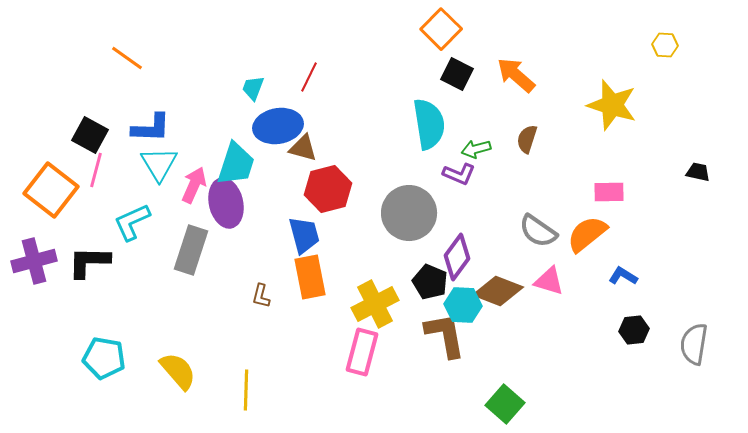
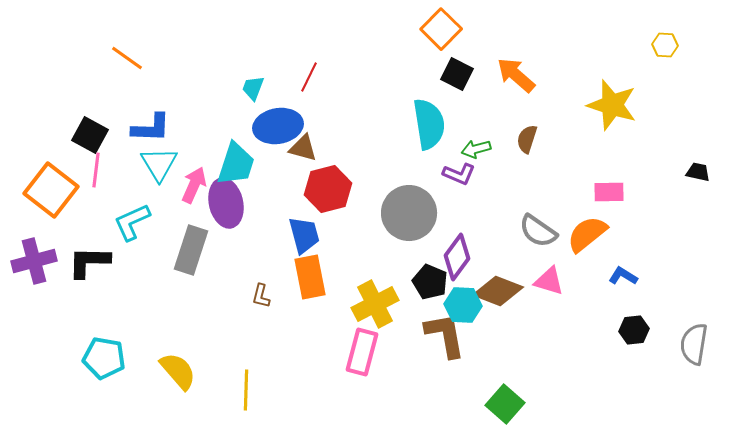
pink line at (96, 170): rotated 8 degrees counterclockwise
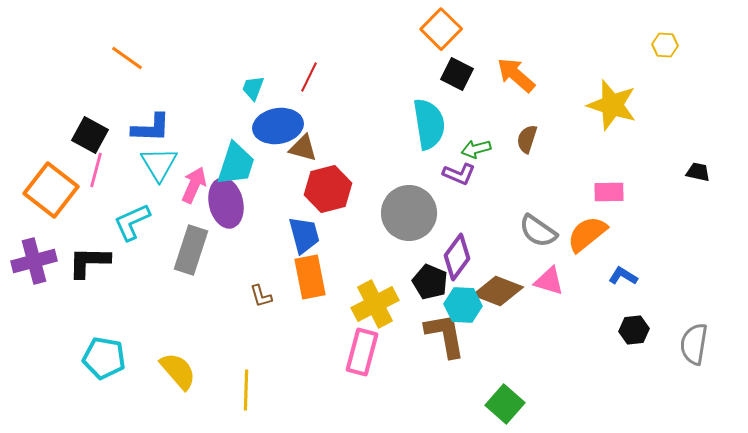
pink line at (96, 170): rotated 8 degrees clockwise
brown L-shape at (261, 296): rotated 30 degrees counterclockwise
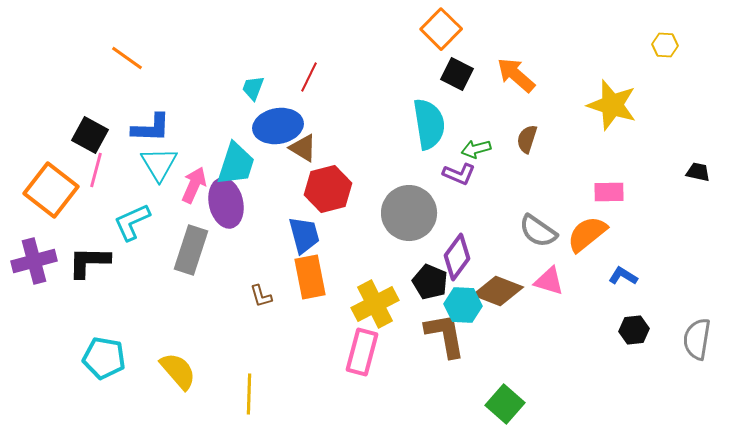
brown triangle at (303, 148): rotated 16 degrees clockwise
gray semicircle at (694, 344): moved 3 px right, 5 px up
yellow line at (246, 390): moved 3 px right, 4 px down
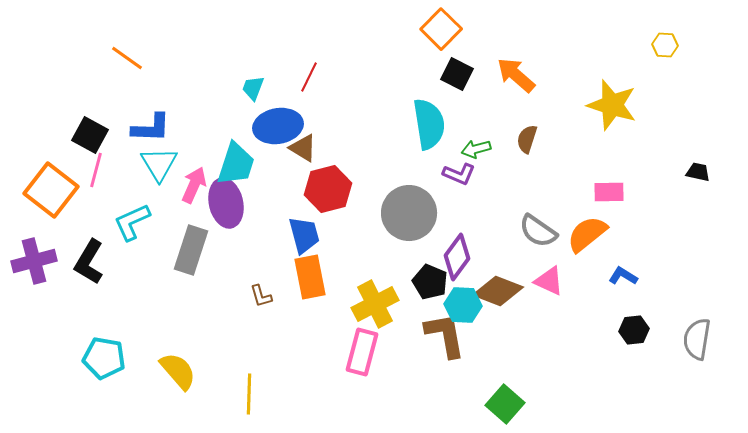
black L-shape at (89, 262): rotated 60 degrees counterclockwise
pink triangle at (549, 281): rotated 8 degrees clockwise
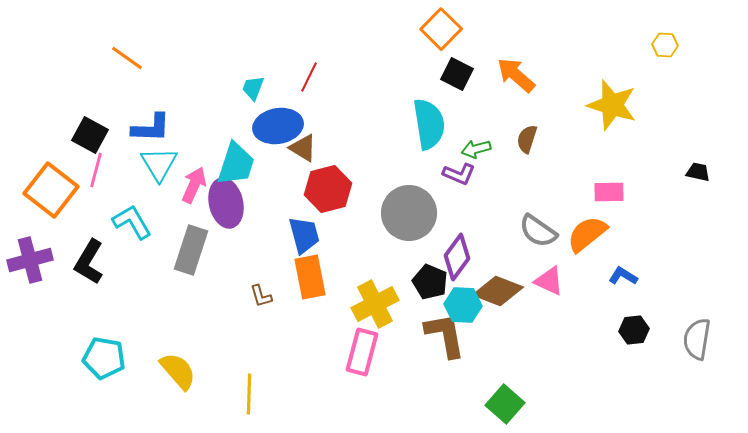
cyan L-shape at (132, 222): rotated 84 degrees clockwise
purple cross at (34, 261): moved 4 px left, 1 px up
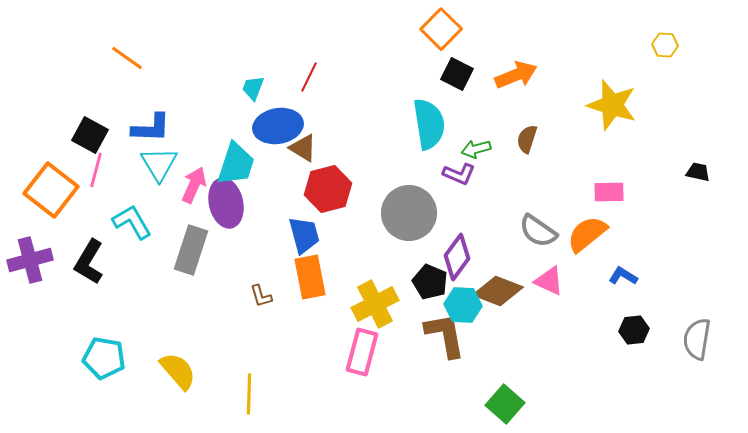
orange arrow at (516, 75): rotated 117 degrees clockwise
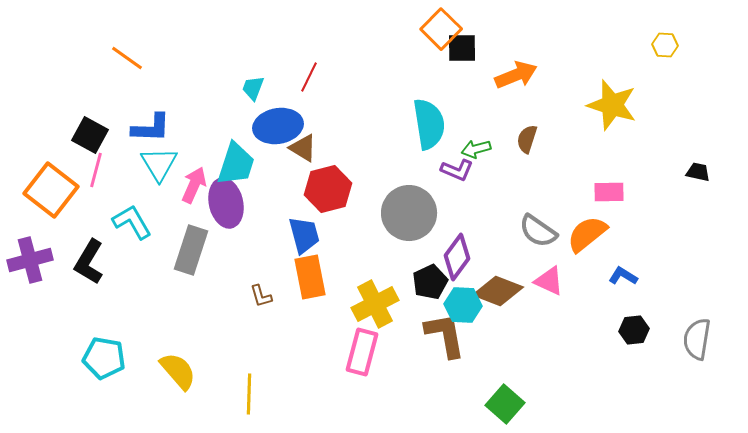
black square at (457, 74): moved 5 px right, 26 px up; rotated 28 degrees counterclockwise
purple L-shape at (459, 174): moved 2 px left, 4 px up
black pentagon at (430, 282): rotated 24 degrees clockwise
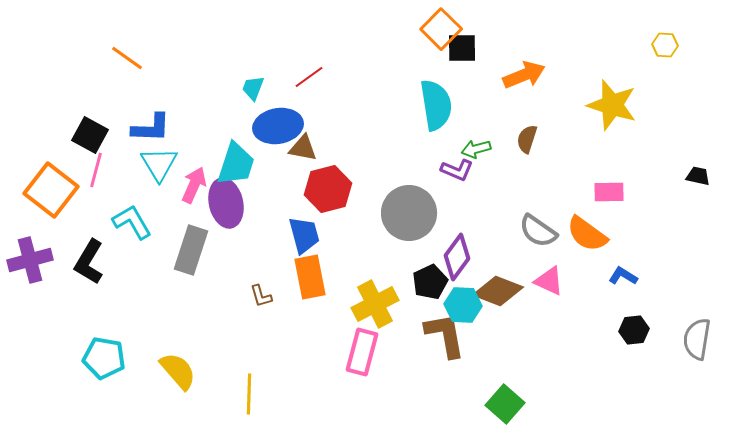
orange arrow at (516, 75): moved 8 px right
red line at (309, 77): rotated 28 degrees clockwise
cyan semicircle at (429, 124): moved 7 px right, 19 px up
brown triangle at (303, 148): rotated 20 degrees counterclockwise
black trapezoid at (698, 172): moved 4 px down
orange semicircle at (587, 234): rotated 105 degrees counterclockwise
